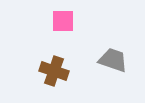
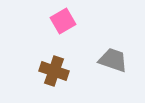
pink square: rotated 30 degrees counterclockwise
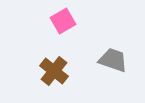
brown cross: rotated 20 degrees clockwise
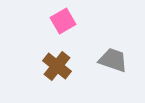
brown cross: moved 3 px right, 5 px up
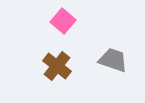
pink square: rotated 20 degrees counterclockwise
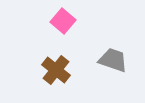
brown cross: moved 1 px left, 4 px down
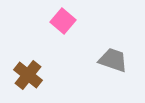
brown cross: moved 28 px left, 5 px down
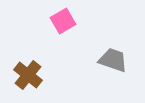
pink square: rotated 20 degrees clockwise
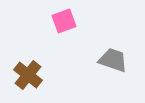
pink square: moved 1 px right; rotated 10 degrees clockwise
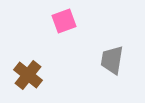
gray trapezoid: moved 1 px left; rotated 100 degrees counterclockwise
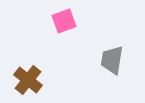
brown cross: moved 5 px down
